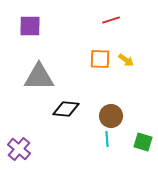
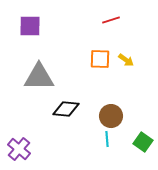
green square: rotated 18 degrees clockwise
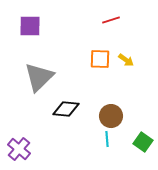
gray triangle: rotated 44 degrees counterclockwise
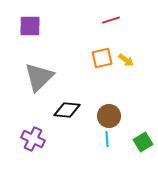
orange square: moved 2 px right, 1 px up; rotated 15 degrees counterclockwise
black diamond: moved 1 px right, 1 px down
brown circle: moved 2 px left
green square: rotated 24 degrees clockwise
purple cross: moved 14 px right, 10 px up; rotated 15 degrees counterclockwise
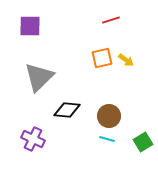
cyan line: rotated 70 degrees counterclockwise
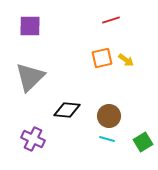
gray triangle: moved 9 px left
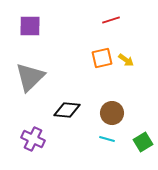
brown circle: moved 3 px right, 3 px up
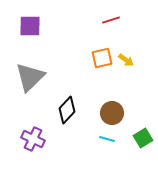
black diamond: rotated 52 degrees counterclockwise
green square: moved 4 px up
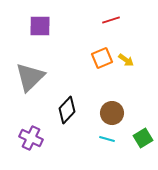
purple square: moved 10 px right
orange square: rotated 10 degrees counterclockwise
purple cross: moved 2 px left, 1 px up
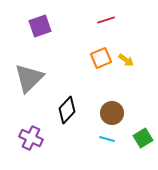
red line: moved 5 px left
purple square: rotated 20 degrees counterclockwise
orange square: moved 1 px left
gray triangle: moved 1 px left, 1 px down
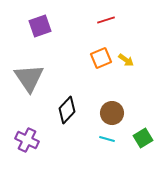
gray triangle: rotated 20 degrees counterclockwise
purple cross: moved 4 px left, 2 px down
